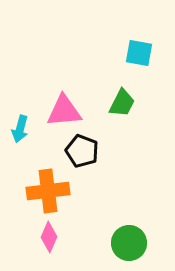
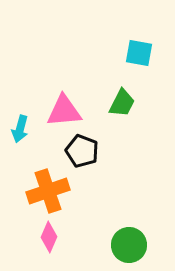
orange cross: rotated 12 degrees counterclockwise
green circle: moved 2 px down
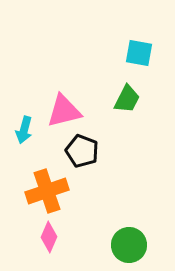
green trapezoid: moved 5 px right, 4 px up
pink triangle: rotated 9 degrees counterclockwise
cyan arrow: moved 4 px right, 1 px down
orange cross: moved 1 px left
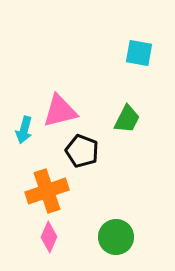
green trapezoid: moved 20 px down
pink triangle: moved 4 px left
green circle: moved 13 px left, 8 px up
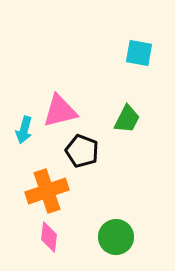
pink diamond: rotated 16 degrees counterclockwise
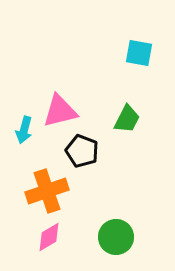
pink diamond: rotated 52 degrees clockwise
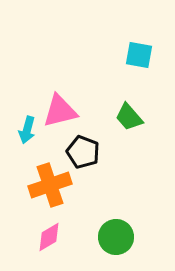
cyan square: moved 2 px down
green trapezoid: moved 2 px right, 2 px up; rotated 112 degrees clockwise
cyan arrow: moved 3 px right
black pentagon: moved 1 px right, 1 px down
orange cross: moved 3 px right, 6 px up
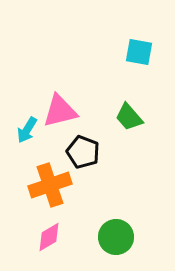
cyan square: moved 3 px up
cyan arrow: rotated 16 degrees clockwise
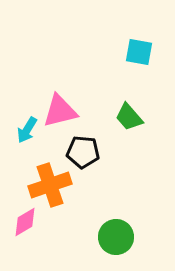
black pentagon: rotated 16 degrees counterclockwise
pink diamond: moved 24 px left, 15 px up
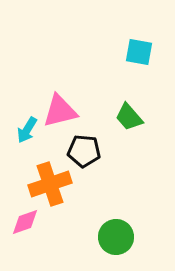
black pentagon: moved 1 px right, 1 px up
orange cross: moved 1 px up
pink diamond: rotated 12 degrees clockwise
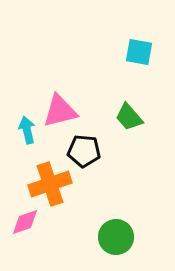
cyan arrow: rotated 136 degrees clockwise
